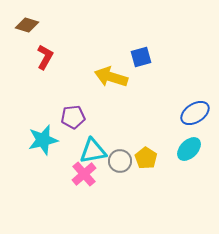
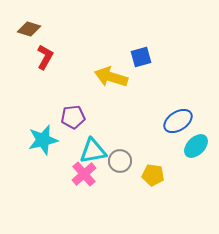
brown diamond: moved 2 px right, 4 px down
blue ellipse: moved 17 px left, 8 px down
cyan ellipse: moved 7 px right, 3 px up
yellow pentagon: moved 7 px right, 17 px down; rotated 25 degrees counterclockwise
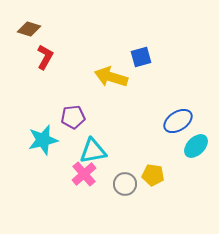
gray circle: moved 5 px right, 23 px down
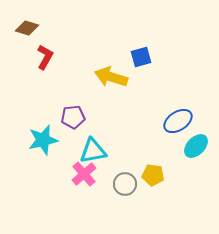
brown diamond: moved 2 px left, 1 px up
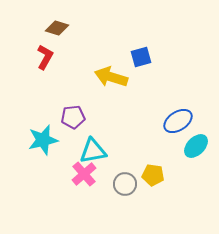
brown diamond: moved 30 px right
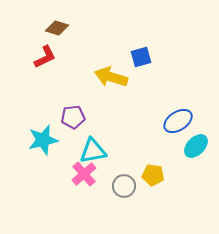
red L-shape: rotated 35 degrees clockwise
gray circle: moved 1 px left, 2 px down
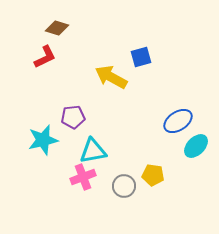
yellow arrow: rotated 12 degrees clockwise
pink cross: moved 1 px left, 3 px down; rotated 20 degrees clockwise
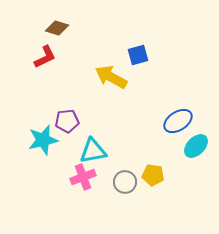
blue square: moved 3 px left, 2 px up
purple pentagon: moved 6 px left, 4 px down
gray circle: moved 1 px right, 4 px up
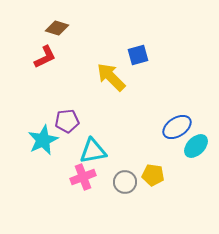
yellow arrow: rotated 16 degrees clockwise
blue ellipse: moved 1 px left, 6 px down
cyan star: rotated 12 degrees counterclockwise
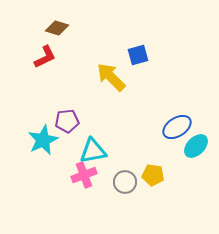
pink cross: moved 1 px right, 2 px up
